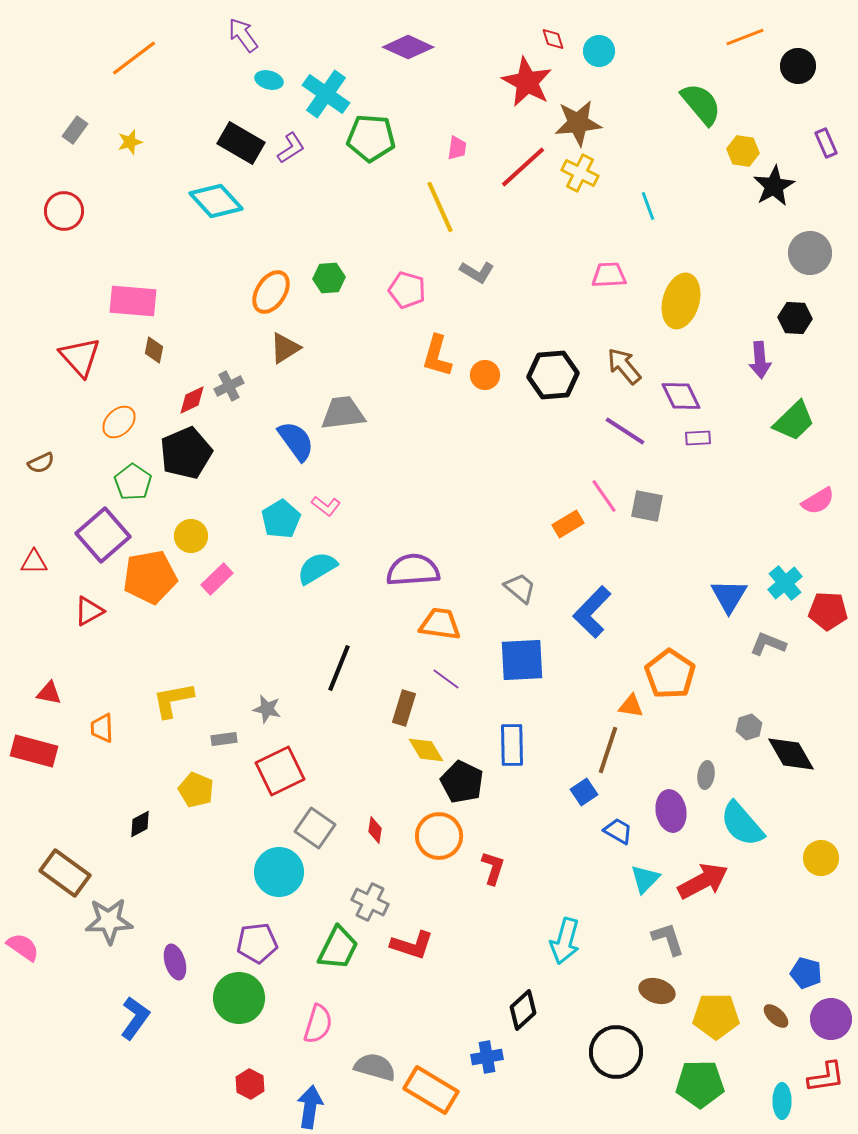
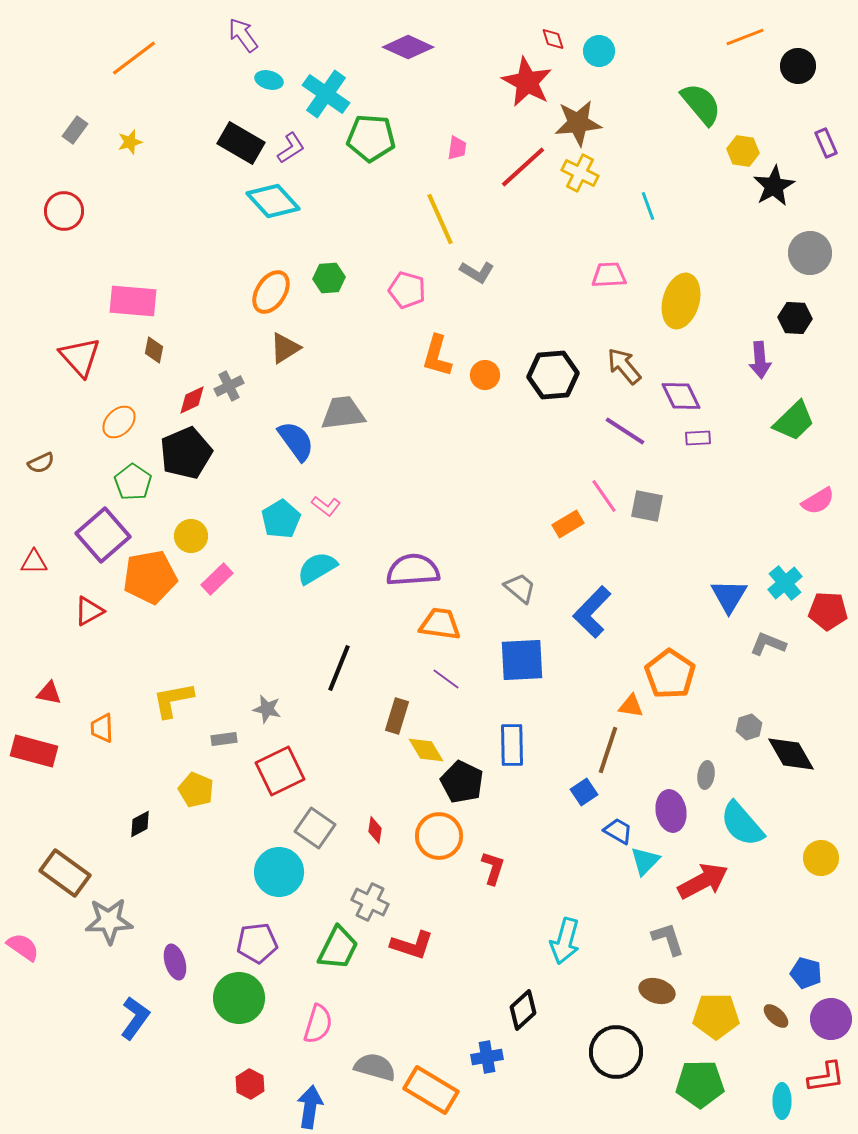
cyan diamond at (216, 201): moved 57 px right
yellow line at (440, 207): moved 12 px down
brown rectangle at (404, 708): moved 7 px left, 8 px down
cyan triangle at (645, 879): moved 18 px up
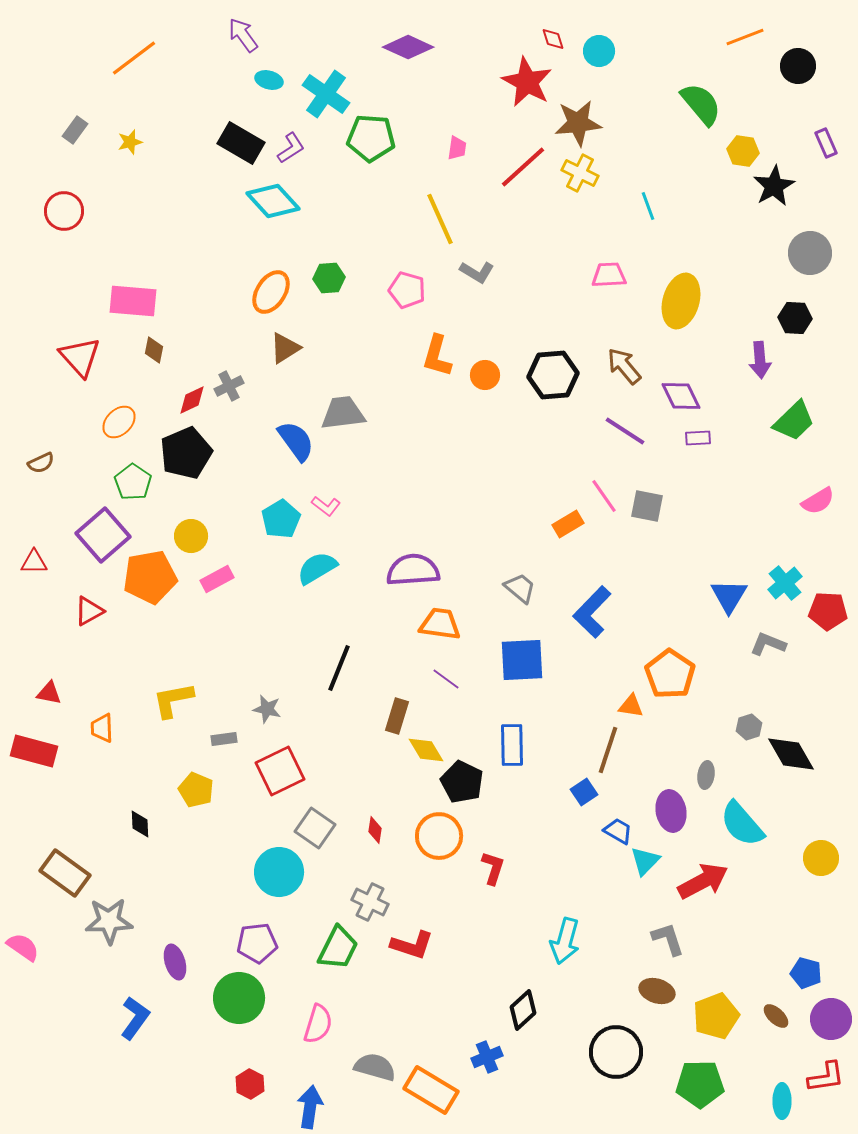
pink rectangle at (217, 579): rotated 16 degrees clockwise
black diamond at (140, 824): rotated 64 degrees counterclockwise
yellow pentagon at (716, 1016): rotated 21 degrees counterclockwise
blue cross at (487, 1057): rotated 12 degrees counterclockwise
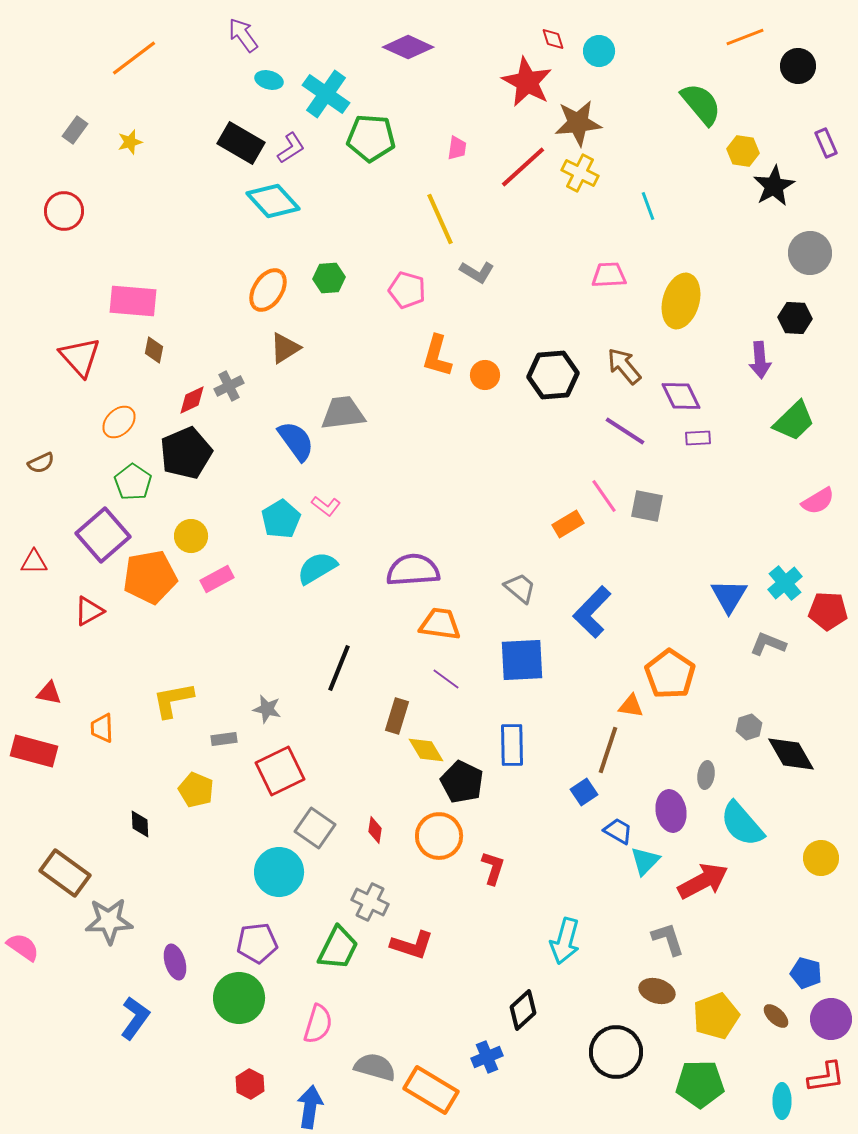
orange ellipse at (271, 292): moved 3 px left, 2 px up
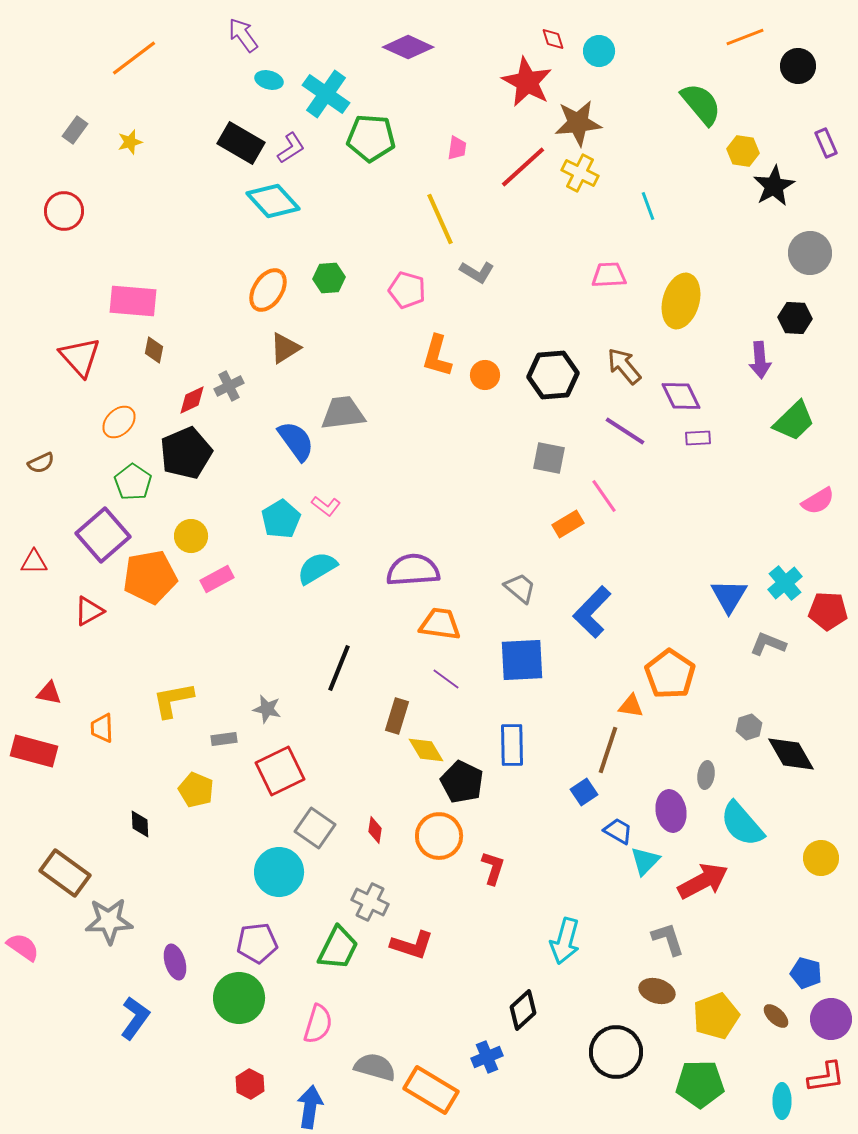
gray square at (647, 506): moved 98 px left, 48 px up
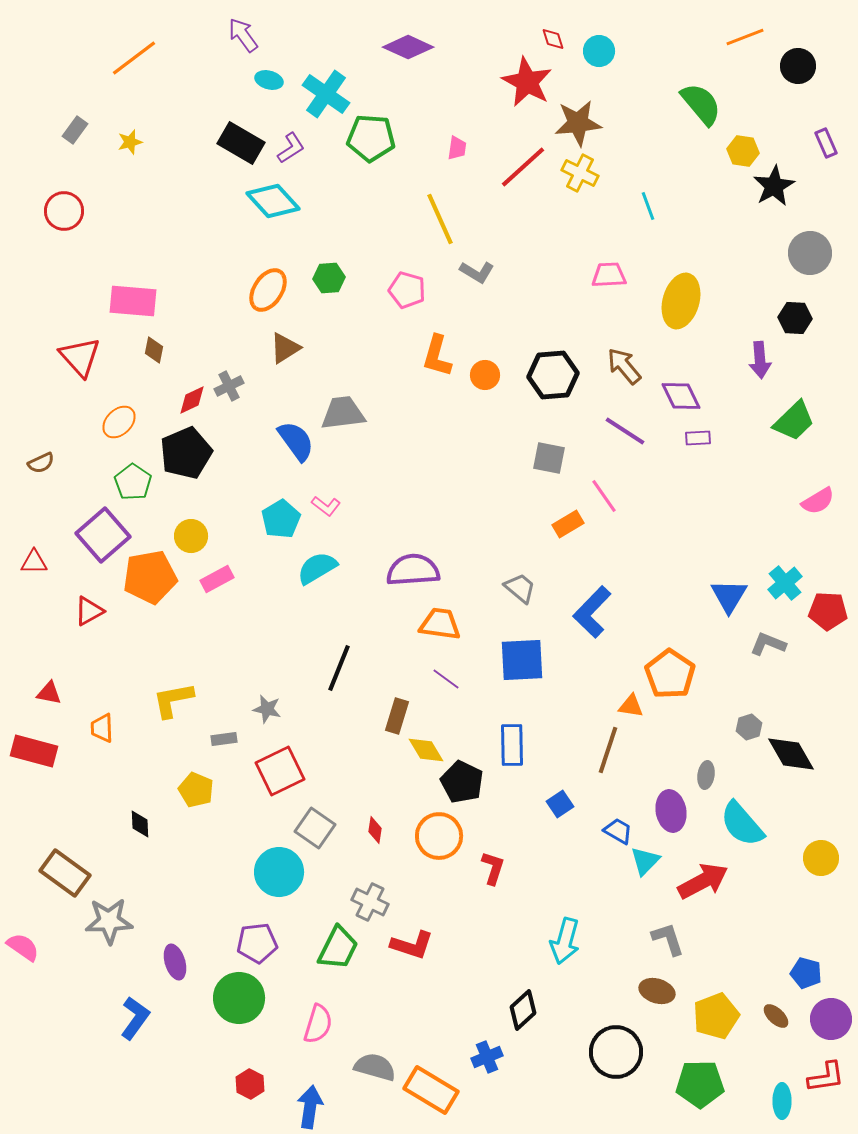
blue square at (584, 792): moved 24 px left, 12 px down
